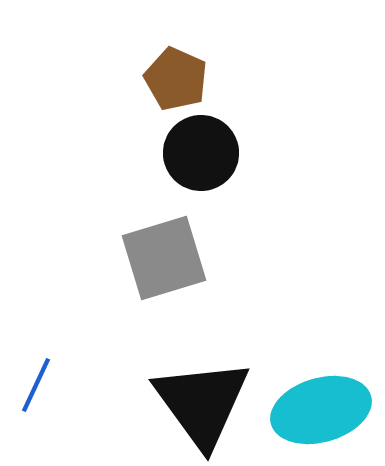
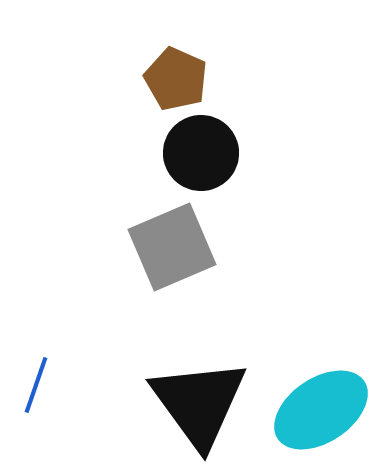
gray square: moved 8 px right, 11 px up; rotated 6 degrees counterclockwise
blue line: rotated 6 degrees counterclockwise
black triangle: moved 3 px left
cyan ellipse: rotated 18 degrees counterclockwise
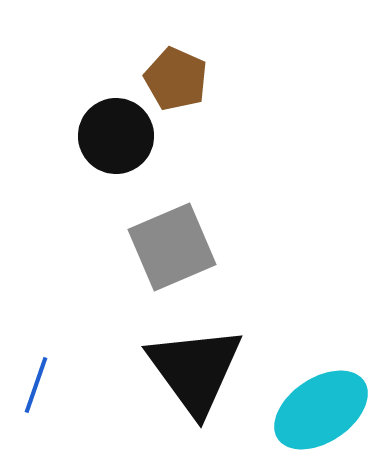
black circle: moved 85 px left, 17 px up
black triangle: moved 4 px left, 33 px up
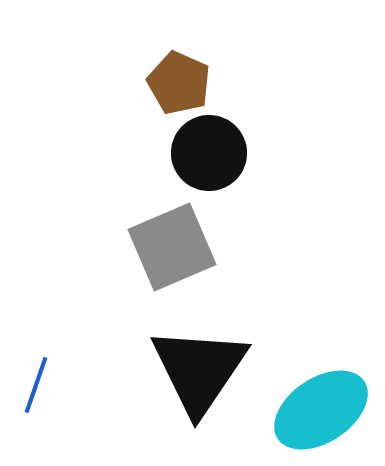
brown pentagon: moved 3 px right, 4 px down
black circle: moved 93 px right, 17 px down
black triangle: moved 4 px right; rotated 10 degrees clockwise
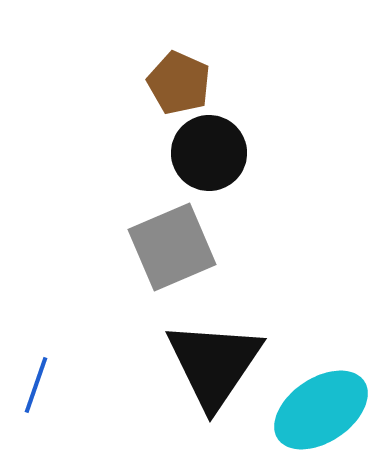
black triangle: moved 15 px right, 6 px up
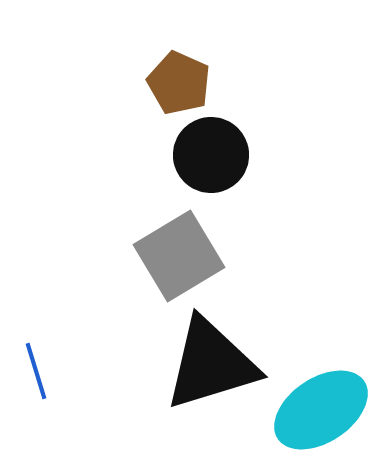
black circle: moved 2 px right, 2 px down
gray square: moved 7 px right, 9 px down; rotated 8 degrees counterclockwise
black triangle: moved 3 px left; rotated 39 degrees clockwise
blue line: moved 14 px up; rotated 36 degrees counterclockwise
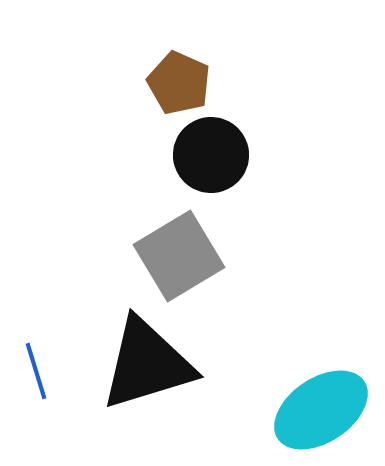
black triangle: moved 64 px left
